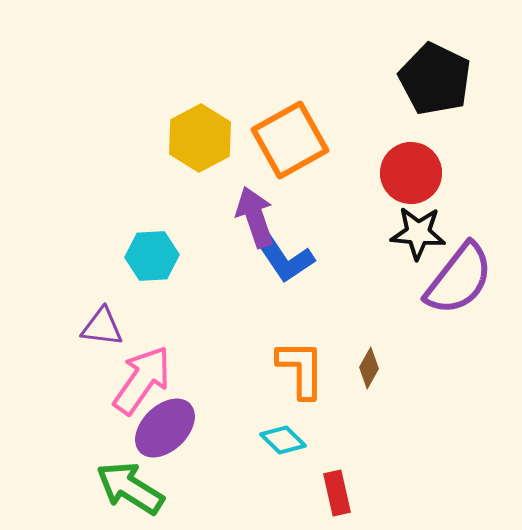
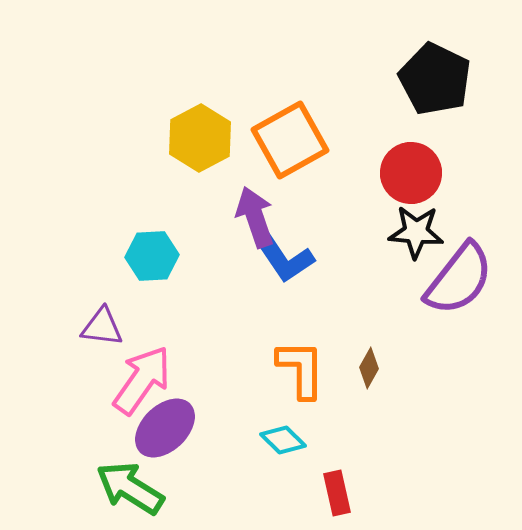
black star: moved 2 px left, 1 px up
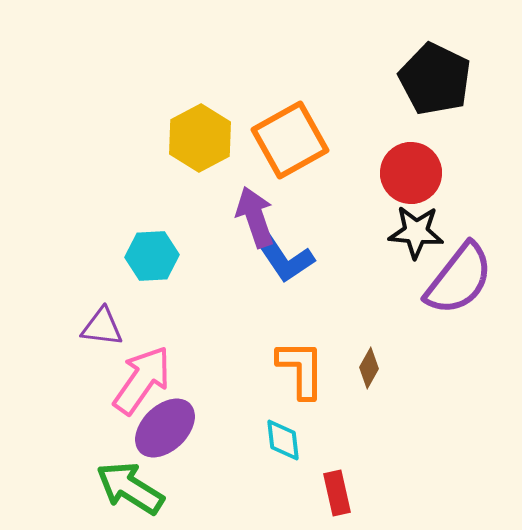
cyan diamond: rotated 39 degrees clockwise
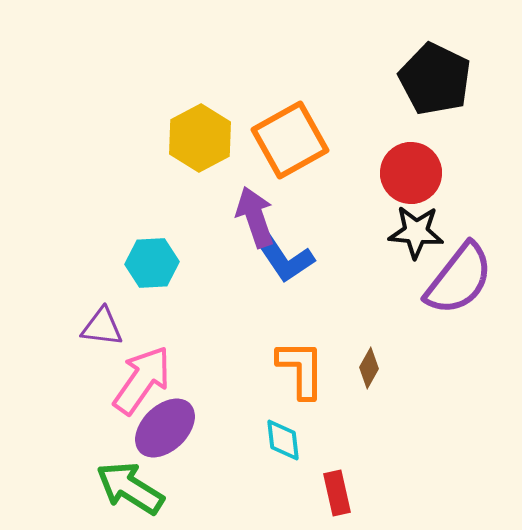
cyan hexagon: moved 7 px down
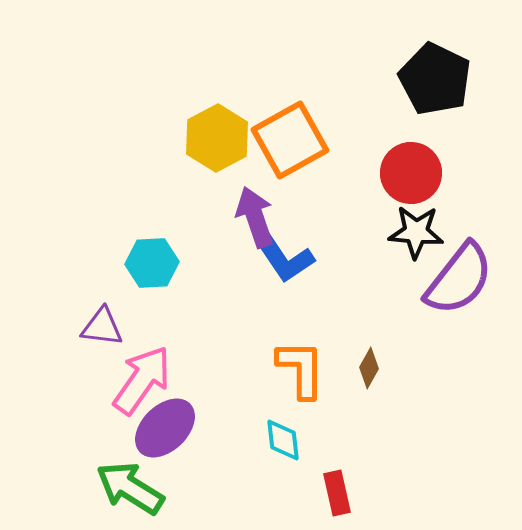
yellow hexagon: moved 17 px right
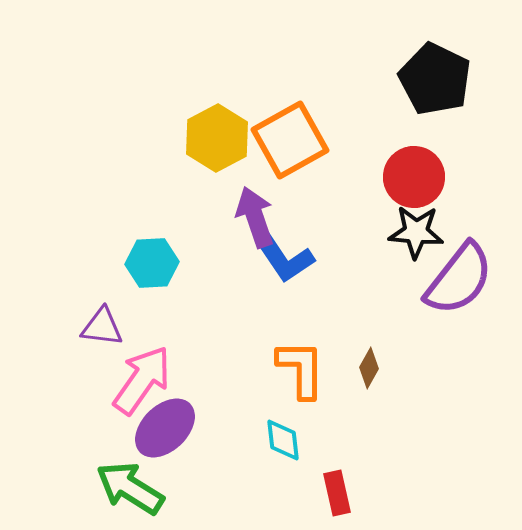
red circle: moved 3 px right, 4 px down
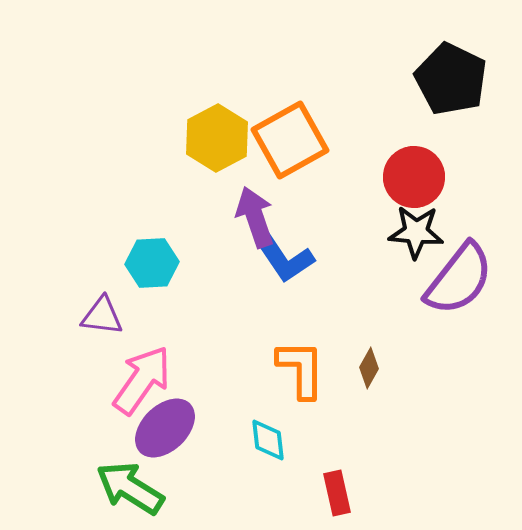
black pentagon: moved 16 px right
purple triangle: moved 11 px up
cyan diamond: moved 15 px left
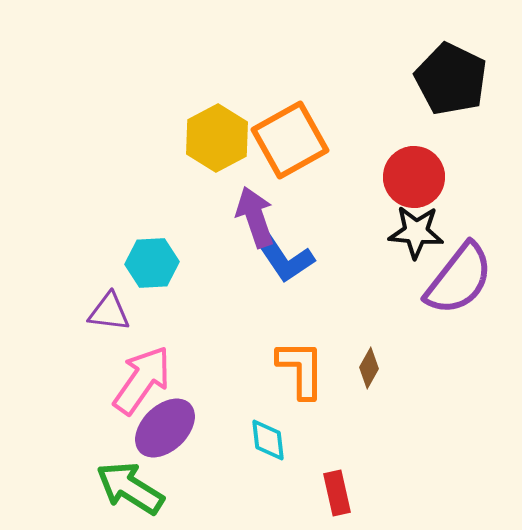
purple triangle: moved 7 px right, 4 px up
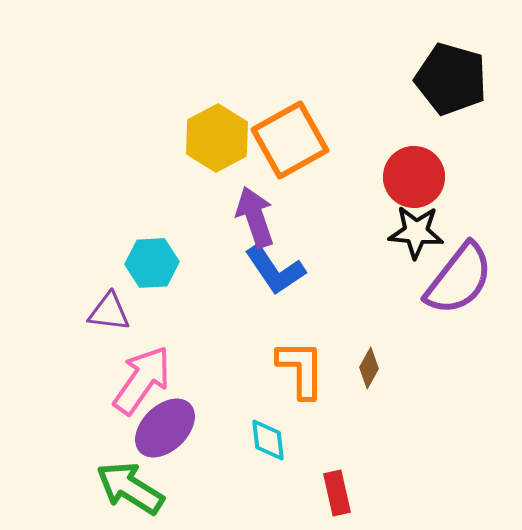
black pentagon: rotated 10 degrees counterclockwise
blue L-shape: moved 9 px left, 12 px down
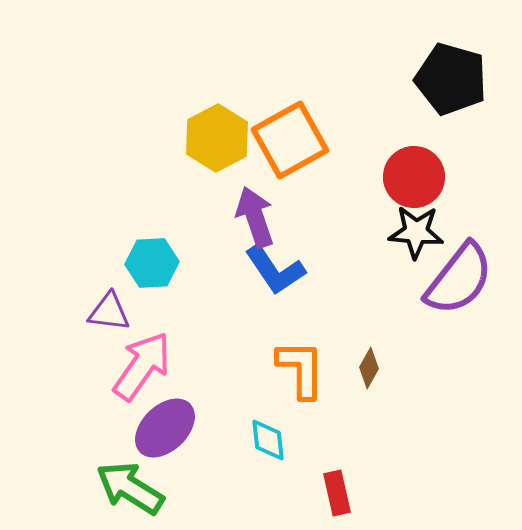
pink arrow: moved 14 px up
